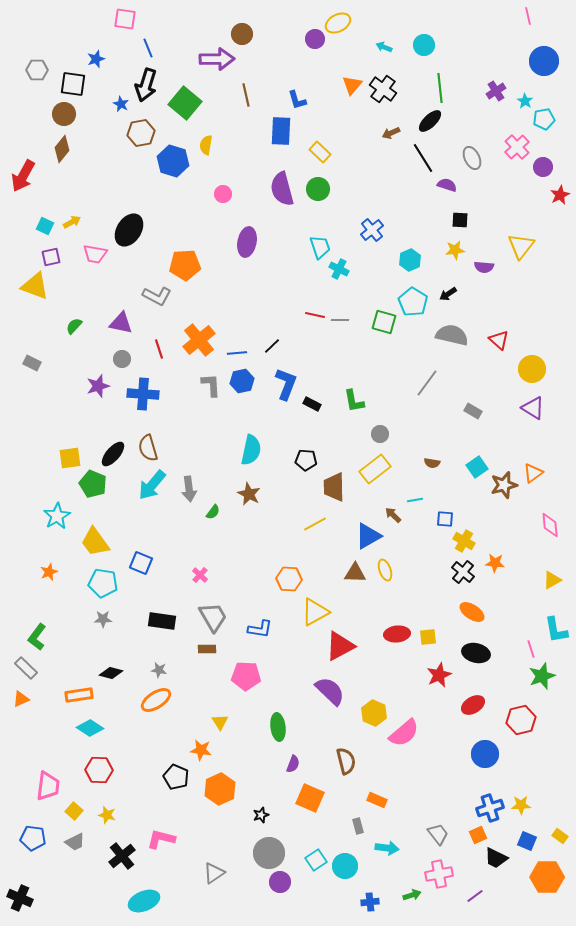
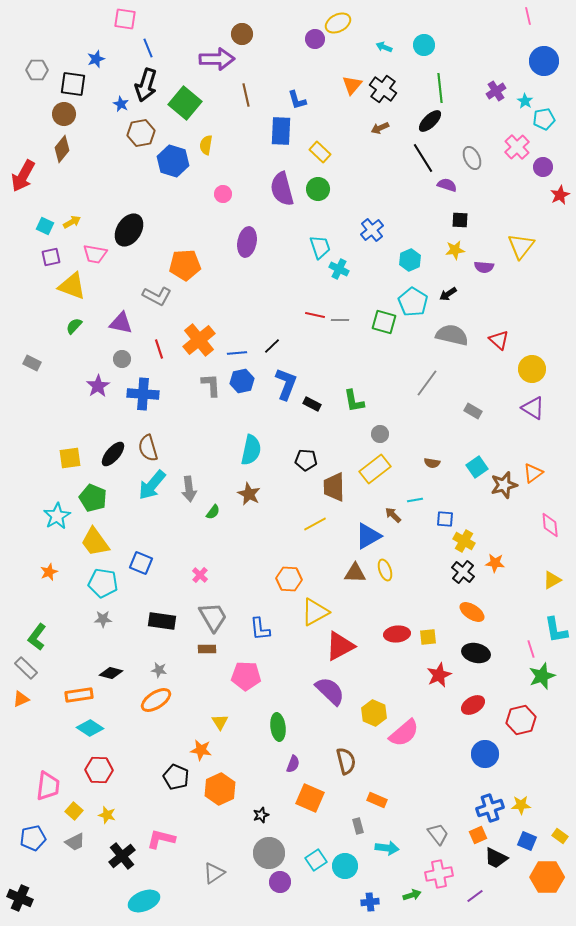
brown arrow at (391, 133): moved 11 px left, 5 px up
yellow triangle at (35, 286): moved 37 px right
purple star at (98, 386): rotated 15 degrees counterclockwise
green pentagon at (93, 484): moved 14 px down
blue L-shape at (260, 629): rotated 75 degrees clockwise
blue pentagon at (33, 838): rotated 20 degrees counterclockwise
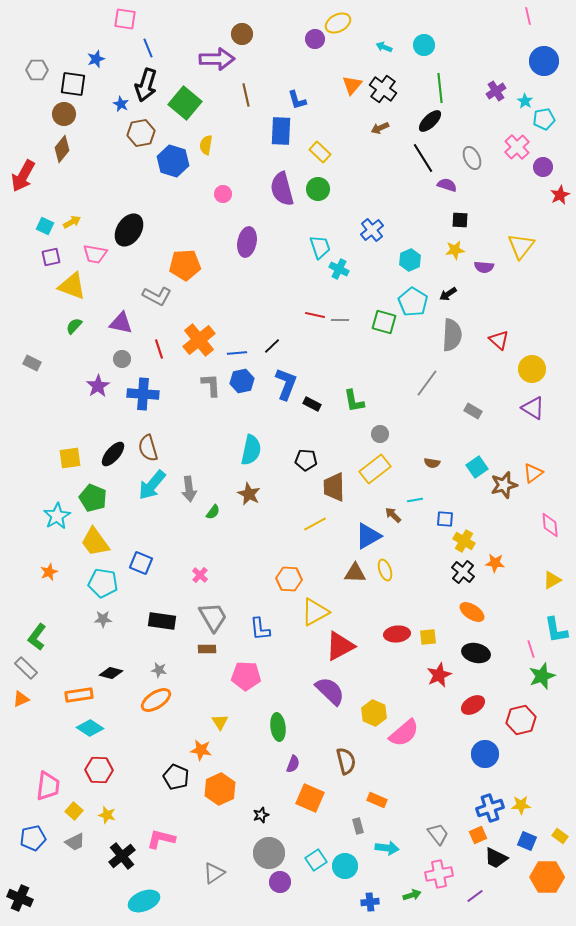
gray semicircle at (452, 335): rotated 80 degrees clockwise
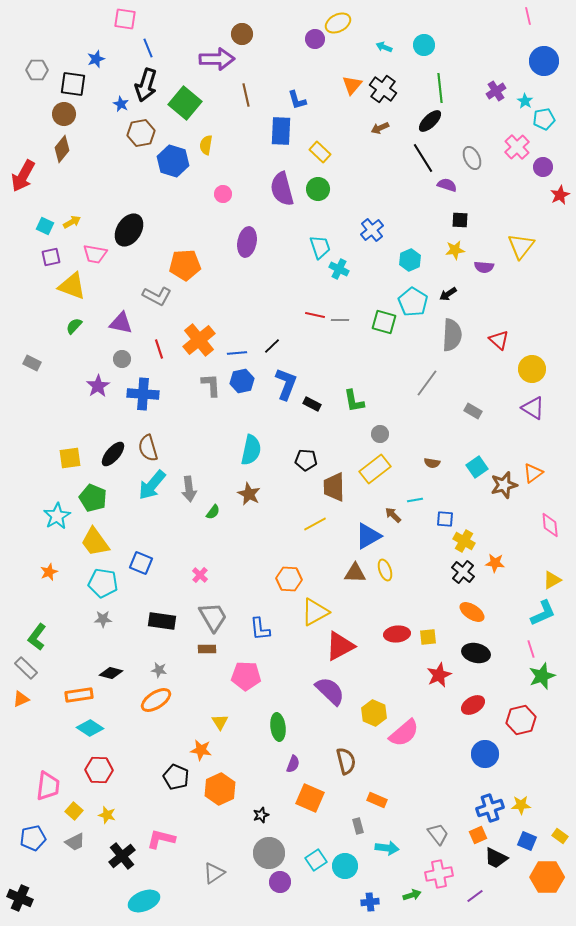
cyan L-shape at (556, 630): moved 13 px left, 17 px up; rotated 104 degrees counterclockwise
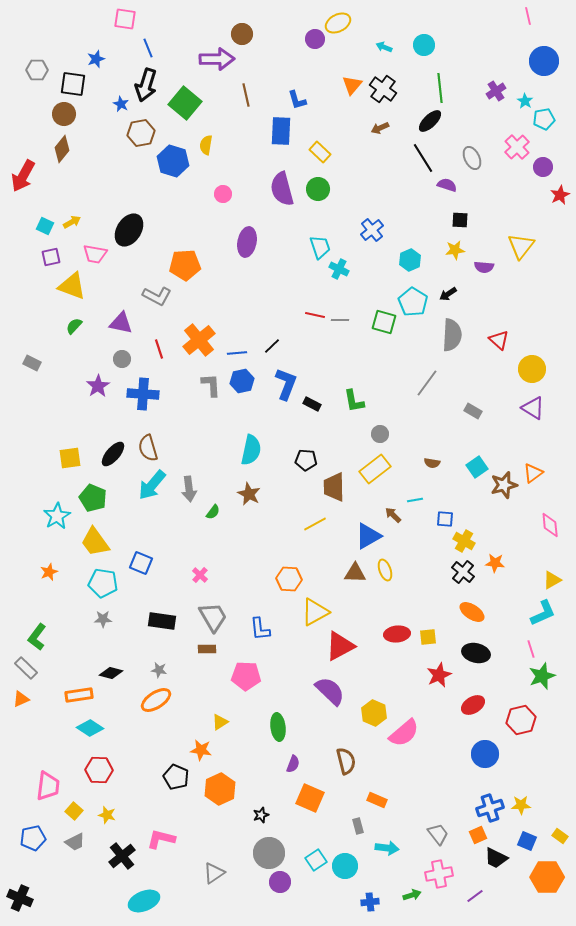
yellow triangle at (220, 722): rotated 30 degrees clockwise
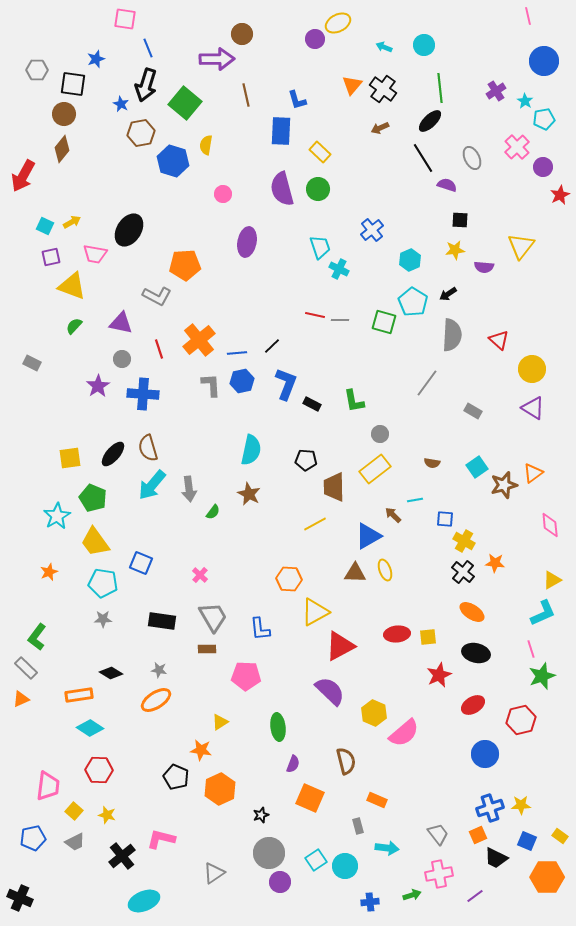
black diamond at (111, 673): rotated 15 degrees clockwise
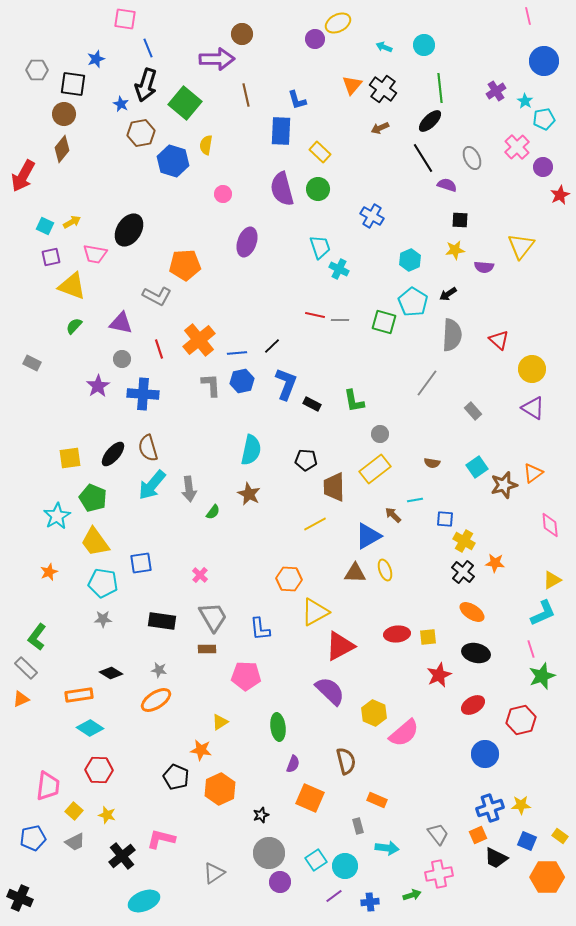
blue cross at (372, 230): moved 14 px up; rotated 20 degrees counterclockwise
purple ellipse at (247, 242): rotated 8 degrees clockwise
gray rectangle at (473, 411): rotated 18 degrees clockwise
blue square at (141, 563): rotated 30 degrees counterclockwise
purple line at (475, 896): moved 141 px left
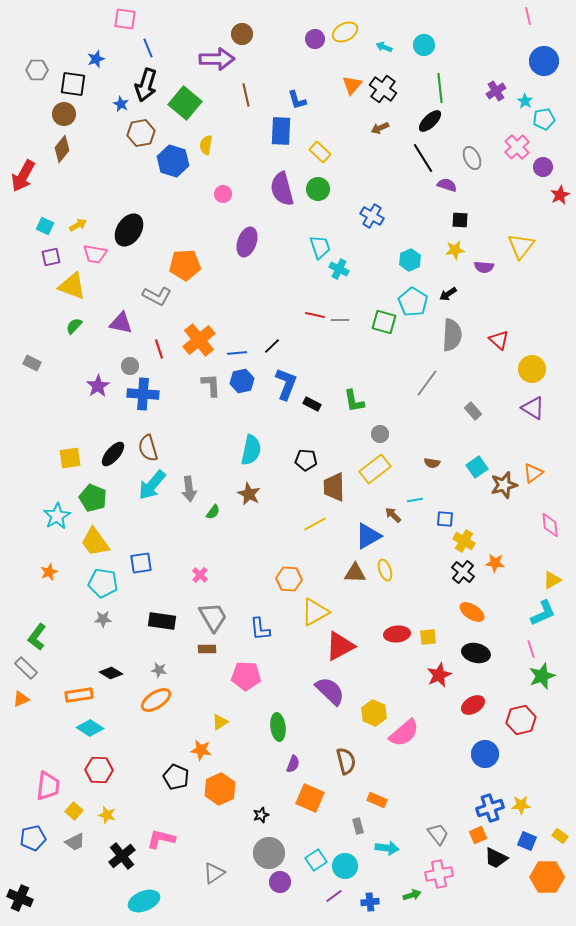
yellow ellipse at (338, 23): moved 7 px right, 9 px down
yellow arrow at (72, 222): moved 6 px right, 3 px down
gray circle at (122, 359): moved 8 px right, 7 px down
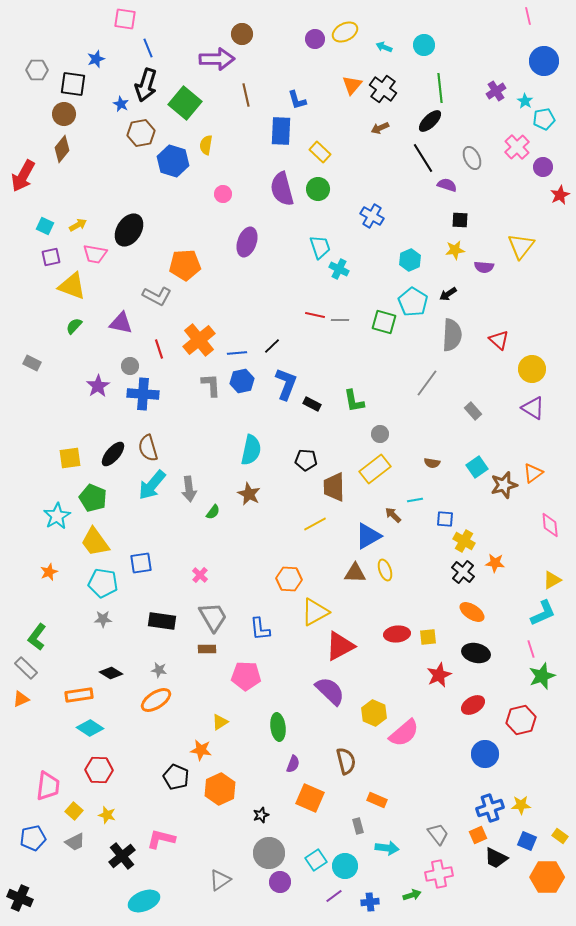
gray triangle at (214, 873): moved 6 px right, 7 px down
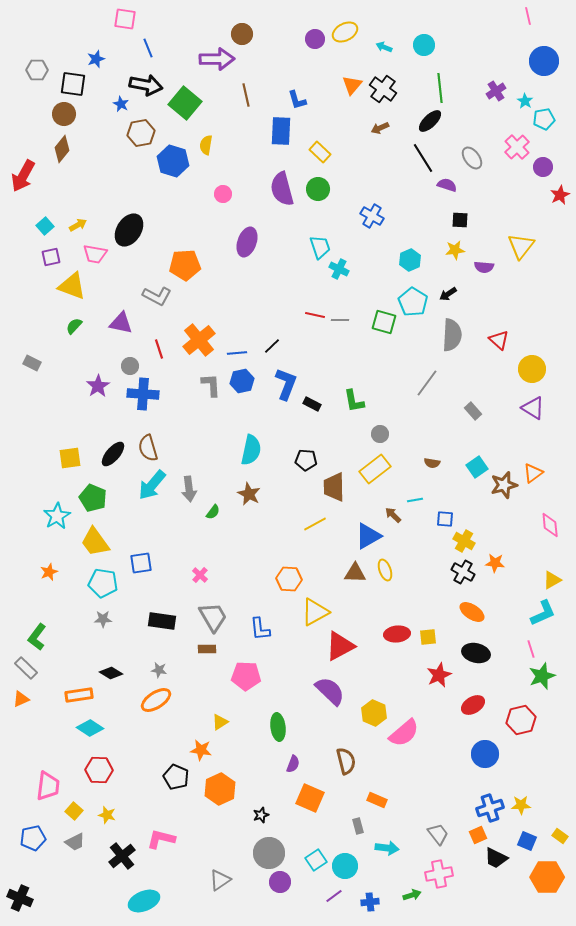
black arrow at (146, 85): rotated 96 degrees counterclockwise
gray ellipse at (472, 158): rotated 10 degrees counterclockwise
cyan square at (45, 226): rotated 24 degrees clockwise
black cross at (463, 572): rotated 10 degrees counterclockwise
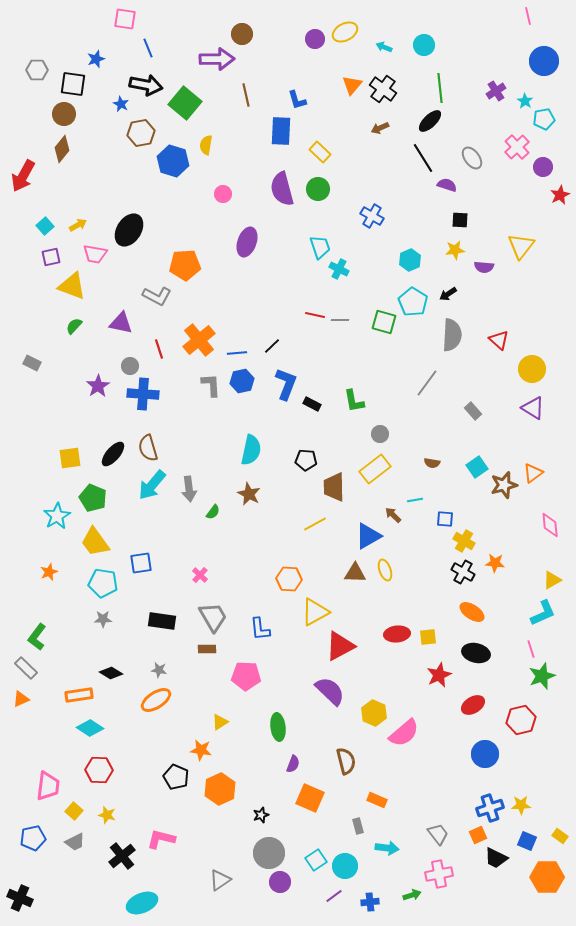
cyan ellipse at (144, 901): moved 2 px left, 2 px down
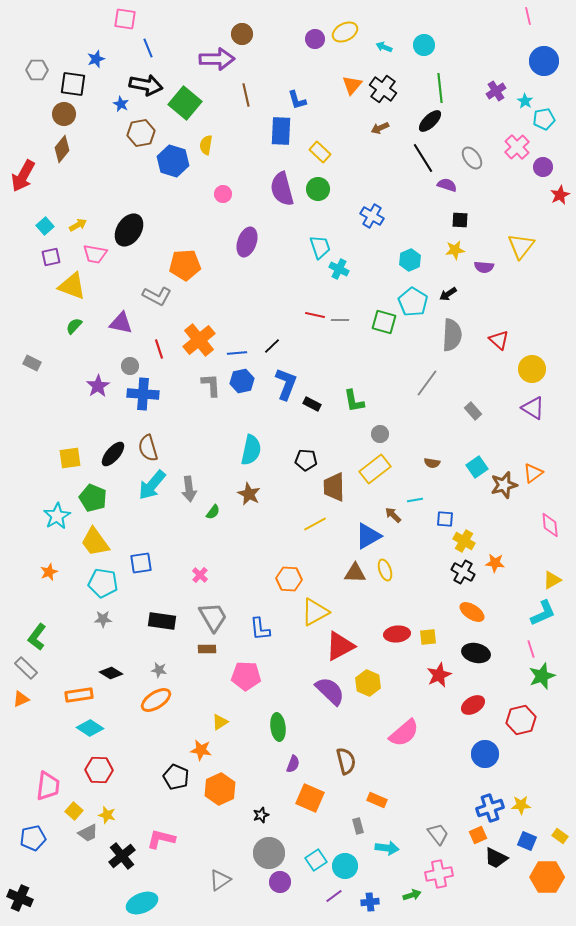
yellow hexagon at (374, 713): moved 6 px left, 30 px up
gray trapezoid at (75, 842): moved 13 px right, 9 px up
